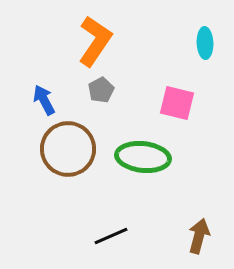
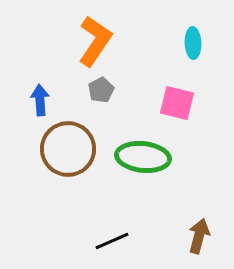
cyan ellipse: moved 12 px left
blue arrow: moved 4 px left; rotated 24 degrees clockwise
black line: moved 1 px right, 5 px down
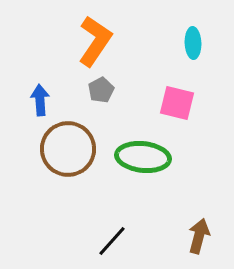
black line: rotated 24 degrees counterclockwise
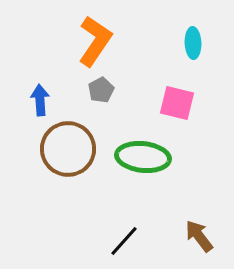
brown arrow: rotated 52 degrees counterclockwise
black line: moved 12 px right
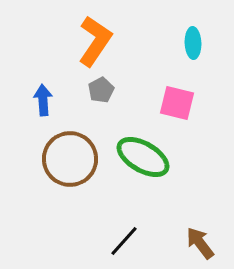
blue arrow: moved 3 px right
brown circle: moved 2 px right, 10 px down
green ellipse: rotated 24 degrees clockwise
brown arrow: moved 1 px right, 7 px down
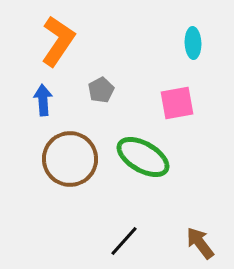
orange L-shape: moved 37 px left
pink square: rotated 24 degrees counterclockwise
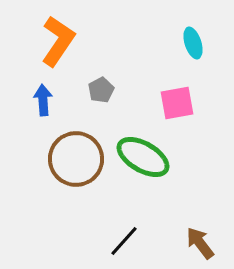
cyan ellipse: rotated 16 degrees counterclockwise
brown circle: moved 6 px right
